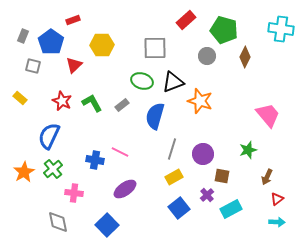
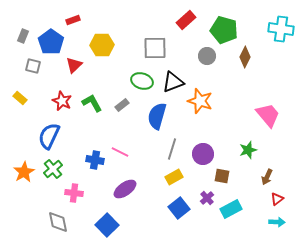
blue semicircle at (155, 116): moved 2 px right
purple cross at (207, 195): moved 3 px down
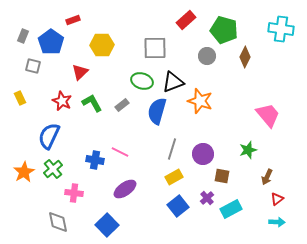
red triangle at (74, 65): moved 6 px right, 7 px down
yellow rectangle at (20, 98): rotated 24 degrees clockwise
blue semicircle at (157, 116): moved 5 px up
blue square at (179, 208): moved 1 px left, 2 px up
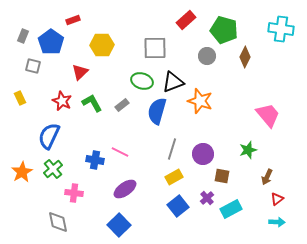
orange star at (24, 172): moved 2 px left
blue square at (107, 225): moved 12 px right
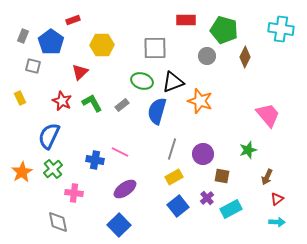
red rectangle at (186, 20): rotated 42 degrees clockwise
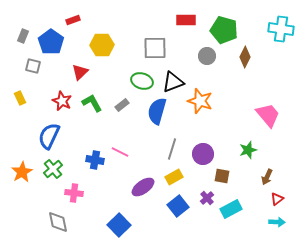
purple ellipse at (125, 189): moved 18 px right, 2 px up
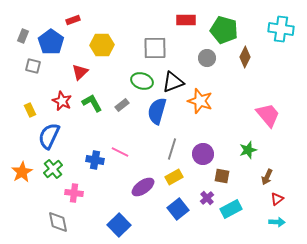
gray circle at (207, 56): moved 2 px down
yellow rectangle at (20, 98): moved 10 px right, 12 px down
blue square at (178, 206): moved 3 px down
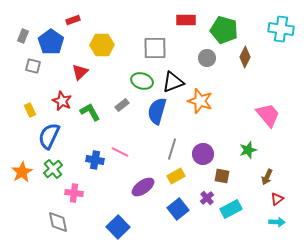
green L-shape at (92, 103): moved 2 px left, 9 px down
yellow rectangle at (174, 177): moved 2 px right, 1 px up
blue square at (119, 225): moved 1 px left, 2 px down
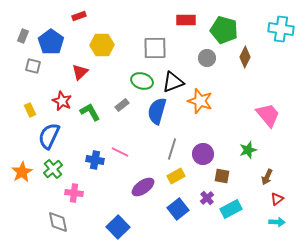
red rectangle at (73, 20): moved 6 px right, 4 px up
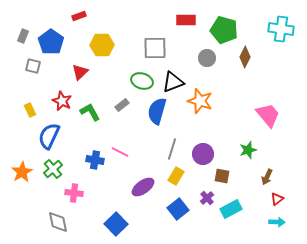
yellow rectangle at (176, 176): rotated 30 degrees counterclockwise
blue square at (118, 227): moved 2 px left, 3 px up
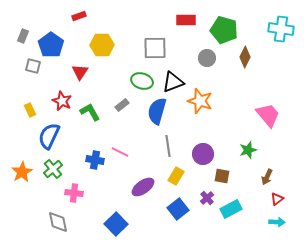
blue pentagon at (51, 42): moved 3 px down
red triangle at (80, 72): rotated 12 degrees counterclockwise
gray line at (172, 149): moved 4 px left, 3 px up; rotated 25 degrees counterclockwise
